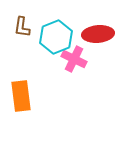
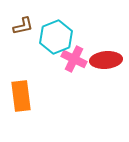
brown L-shape: moved 1 px right, 1 px up; rotated 110 degrees counterclockwise
red ellipse: moved 8 px right, 26 px down
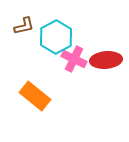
brown L-shape: moved 1 px right
cyan hexagon: rotated 8 degrees counterclockwise
orange rectangle: moved 14 px right; rotated 44 degrees counterclockwise
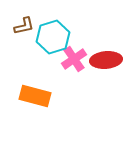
cyan hexagon: moved 3 px left; rotated 12 degrees clockwise
pink cross: rotated 30 degrees clockwise
orange rectangle: rotated 24 degrees counterclockwise
